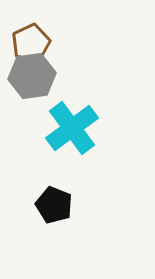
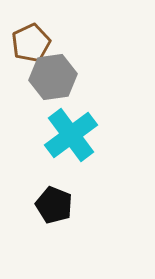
gray hexagon: moved 21 px right, 1 px down
cyan cross: moved 1 px left, 7 px down
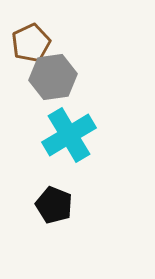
cyan cross: moved 2 px left; rotated 6 degrees clockwise
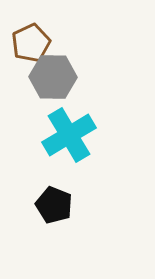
gray hexagon: rotated 9 degrees clockwise
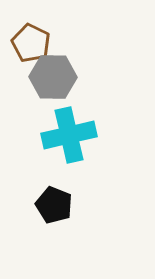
brown pentagon: rotated 21 degrees counterclockwise
cyan cross: rotated 18 degrees clockwise
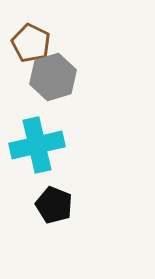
gray hexagon: rotated 18 degrees counterclockwise
cyan cross: moved 32 px left, 10 px down
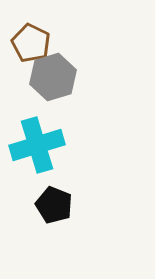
cyan cross: rotated 4 degrees counterclockwise
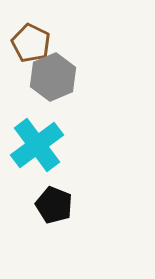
gray hexagon: rotated 6 degrees counterclockwise
cyan cross: rotated 20 degrees counterclockwise
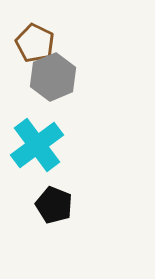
brown pentagon: moved 4 px right
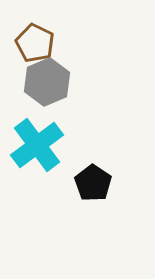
gray hexagon: moved 6 px left, 5 px down
black pentagon: moved 39 px right, 22 px up; rotated 12 degrees clockwise
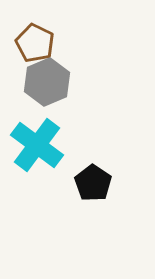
cyan cross: rotated 16 degrees counterclockwise
